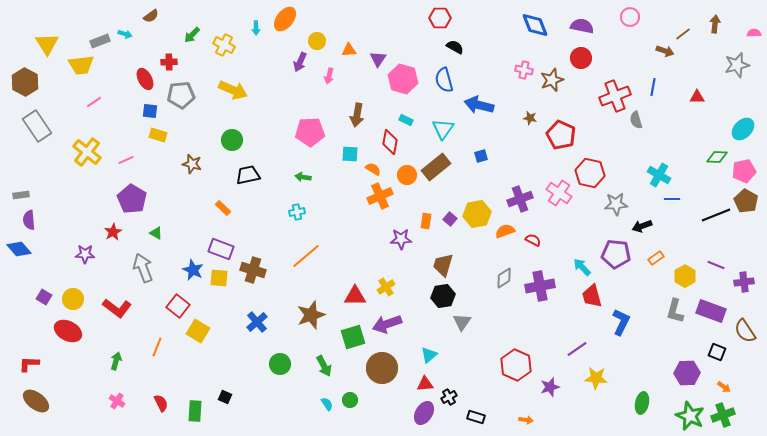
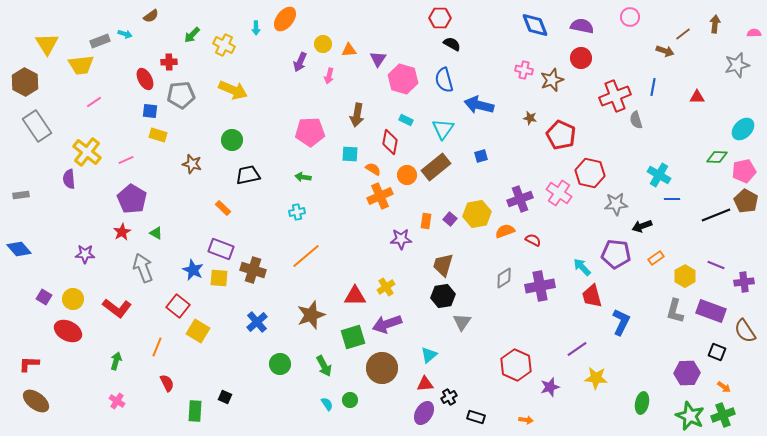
yellow circle at (317, 41): moved 6 px right, 3 px down
black semicircle at (455, 47): moved 3 px left, 3 px up
purple semicircle at (29, 220): moved 40 px right, 41 px up
red star at (113, 232): moved 9 px right
red semicircle at (161, 403): moved 6 px right, 20 px up
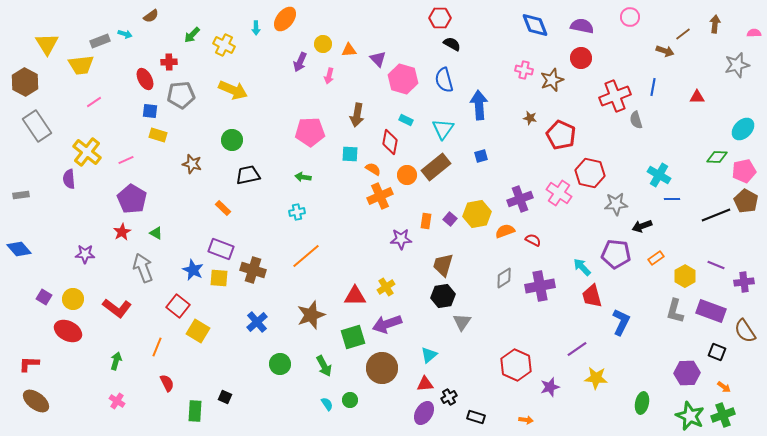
purple triangle at (378, 59): rotated 18 degrees counterclockwise
blue arrow at (479, 105): rotated 72 degrees clockwise
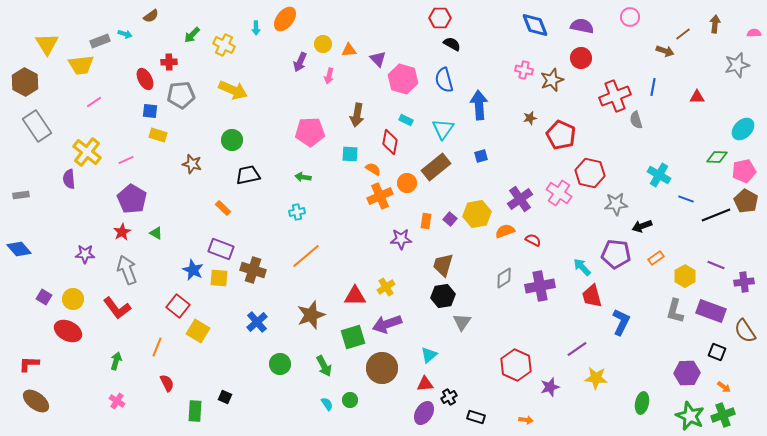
brown star at (530, 118): rotated 24 degrees counterclockwise
orange circle at (407, 175): moved 8 px down
purple cross at (520, 199): rotated 15 degrees counterclockwise
blue line at (672, 199): moved 14 px right; rotated 21 degrees clockwise
gray arrow at (143, 268): moved 16 px left, 2 px down
red L-shape at (117, 308): rotated 16 degrees clockwise
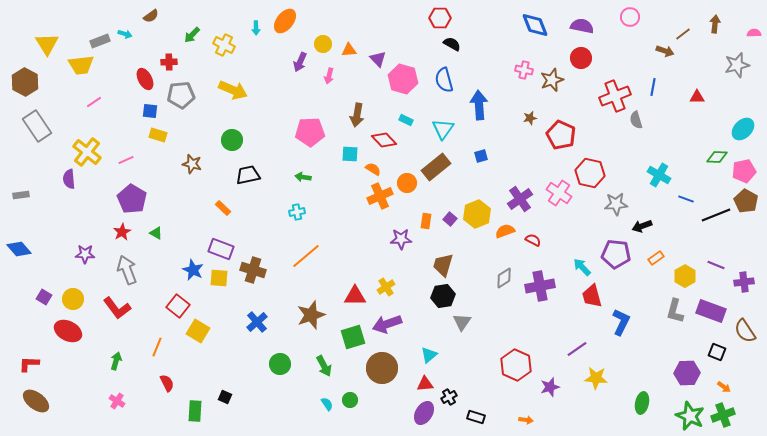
orange ellipse at (285, 19): moved 2 px down
red diamond at (390, 142): moved 6 px left, 2 px up; rotated 55 degrees counterclockwise
yellow hexagon at (477, 214): rotated 12 degrees counterclockwise
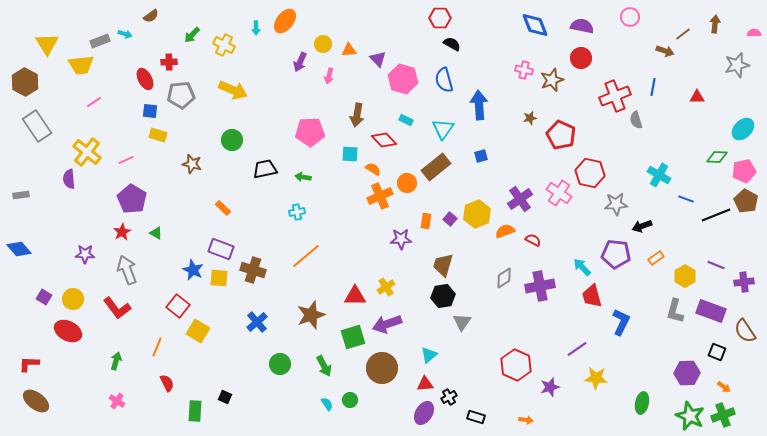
black trapezoid at (248, 175): moved 17 px right, 6 px up
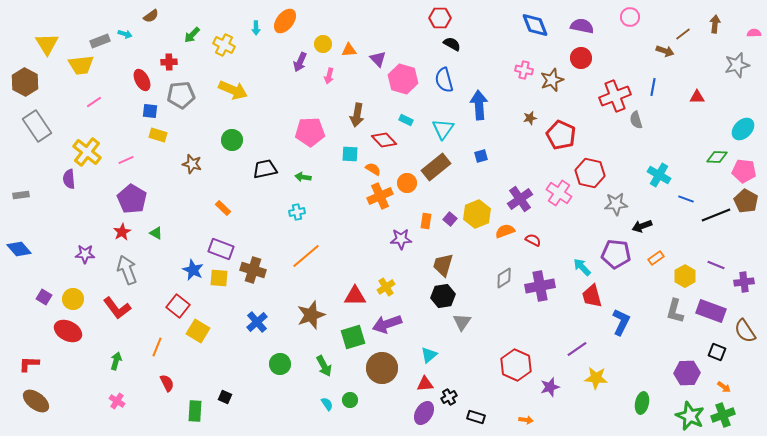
red ellipse at (145, 79): moved 3 px left, 1 px down
pink pentagon at (744, 171): rotated 20 degrees clockwise
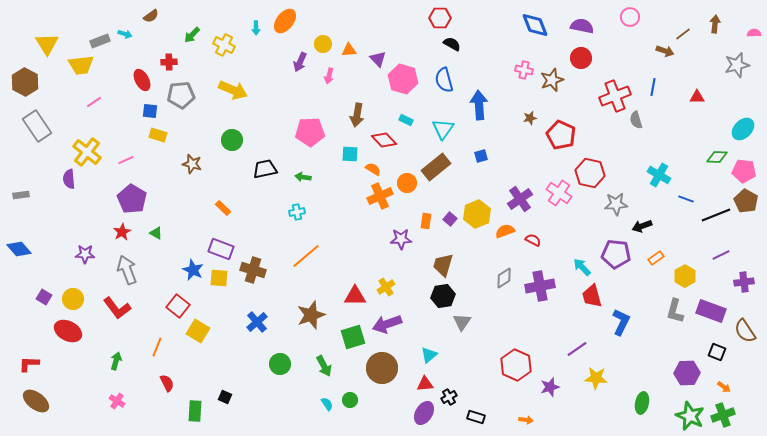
purple line at (716, 265): moved 5 px right, 10 px up; rotated 48 degrees counterclockwise
